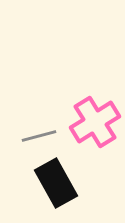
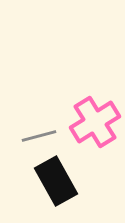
black rectangle: moved 2 px up
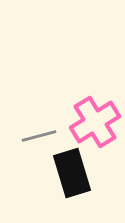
black rectangle: moved 16 px right, 8 px up; rotated 12 degrees clockwise
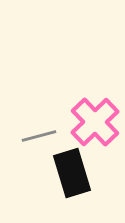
pink cross: rotated 12 degrees counterclockwise
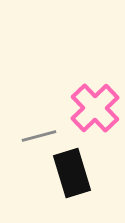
pink cross: moved 14 px up
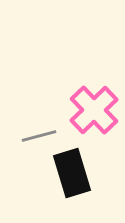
pink cross: moved 1 px left, 2 px down
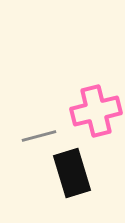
pink cross: moved 2 px right, 1 px down; rotated 30 degrees clockwise
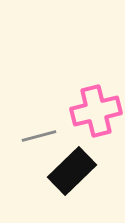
black rectangle: moved 2 px up; rotated 63 degrees clockwise
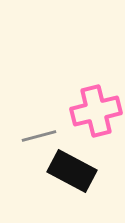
black rectangle: rotated 72 degrees clockwise
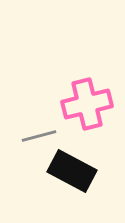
pink cross: moved 9 px left, 7 px up
